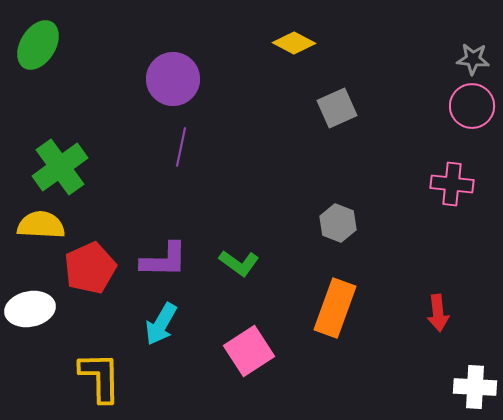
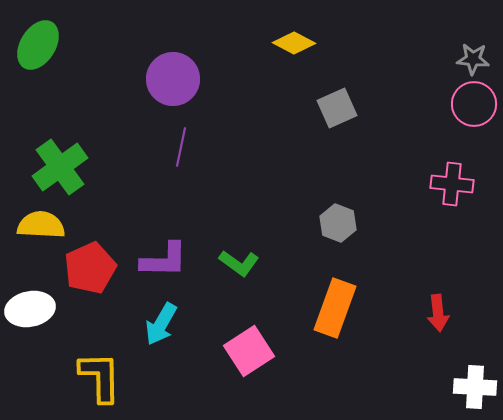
pink circle: moved 2 px right, 2 px up
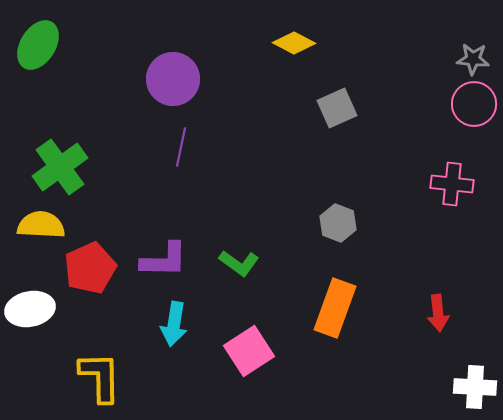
cyan arrow: moved 13 px right; rotated 21 degrees counterclockwise
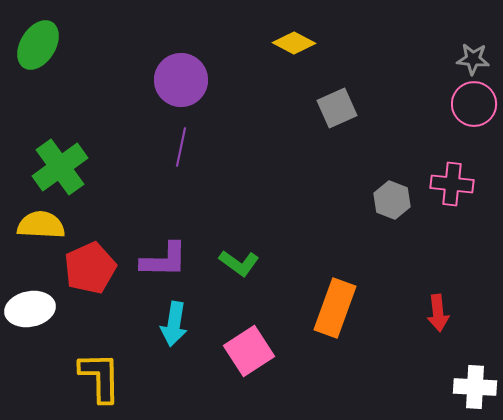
purple circle: moved 8 px right, 1 px down
gray hexagon: moved 54 px right, 23 px up
